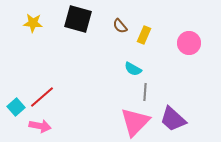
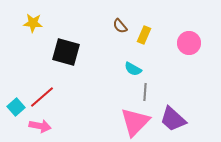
black square: moved 12 px left, 33 px down
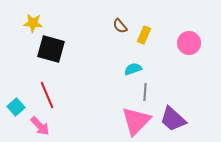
black square: moved 15 px left, 3 px up
cyan semicircle: rotated 132 degrees clockwise
red line: moved 5 px right, 2 px up; rotated 72 degrees counterclockwise
pink triangle: moved 1 px right, 1 px up
pink arrow: rotated 35 degrees clockwise
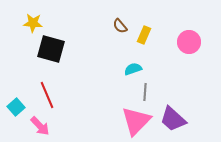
pink circle: moved 1 px up
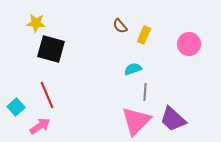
yellow star: moved 3 px right
pink circle: moved 2 px down
pink arrow: rotated 80 degrees counterclockwise
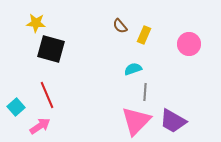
purple trapezoid: moved 2 px down; rotated 12 degrees counterclockwise
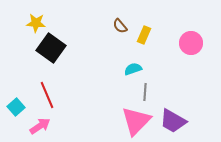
pink circle: moved 2 px right, 1 px up
black square: moved 1 px up; rotated 20 degrees clockwise
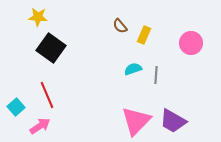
yellow star: moved 2 px right, 6 px up
gray line: moved 11 px right, 17 px up
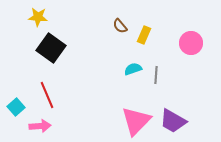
pink arrow: rotated 30 degrees clockwise
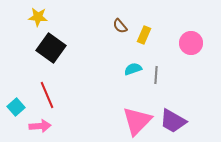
pink triangle: moved 1 px right
